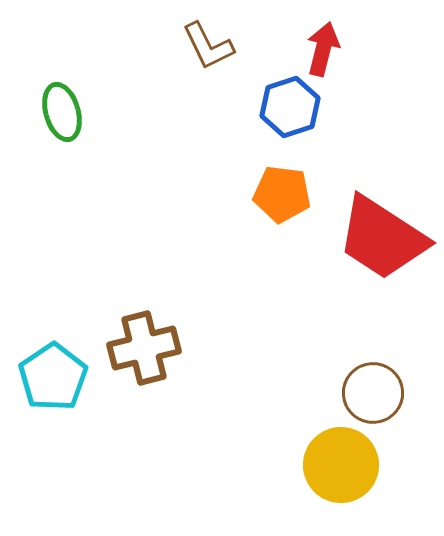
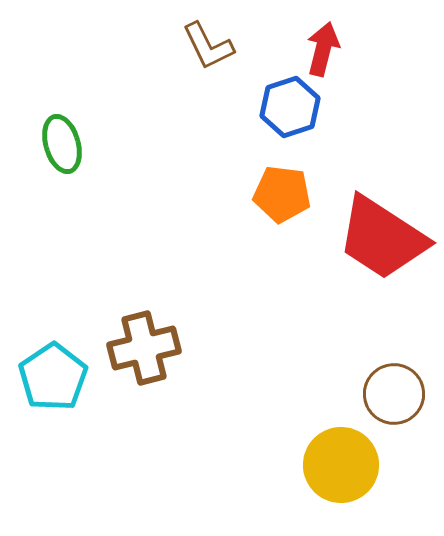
green ellipse: moved 32 px down
brown circle: moved 21 px right, 1 px down
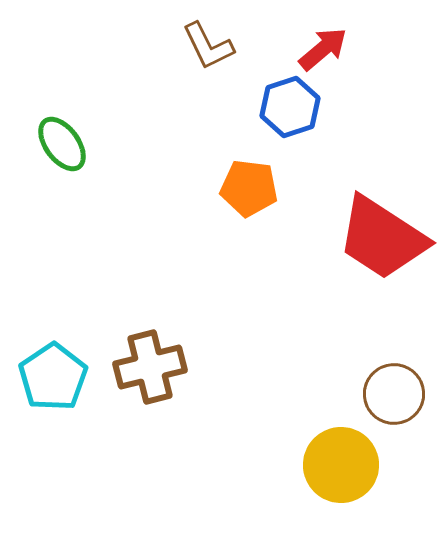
red arrow: rotated 36 degrees clockwise
green ellipse: rotated 20 degrees counterclockwise
orange pentagon: moved 33 px left, 6 px up
brown cross: moved 6 px right, 19 px down
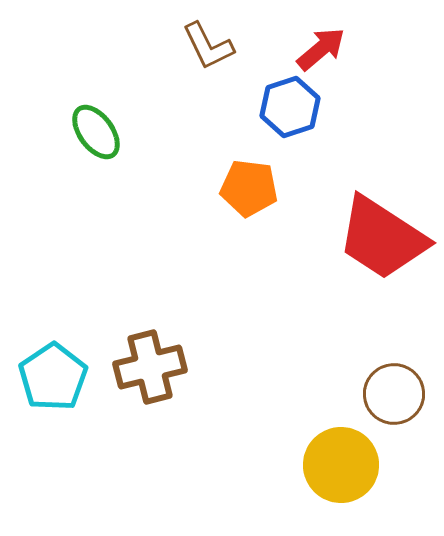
red arrow: moved 2 px left
green ellipse: moved 34 px right, 12 px up
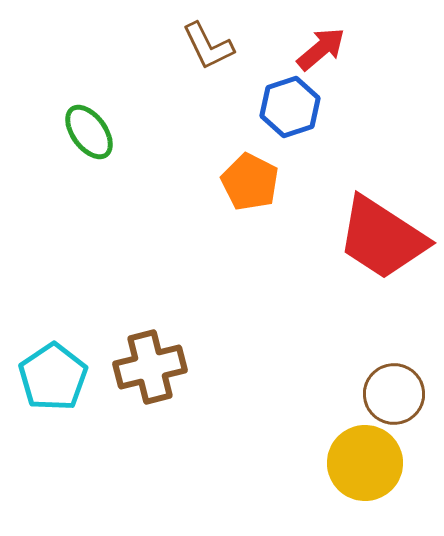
green ellipse: moved 7 px left
orange pentagon: moved 1 px right, 6 px up; rotated 20 degrees clockwise
yellow circle: moved 24 px right, 2 px up
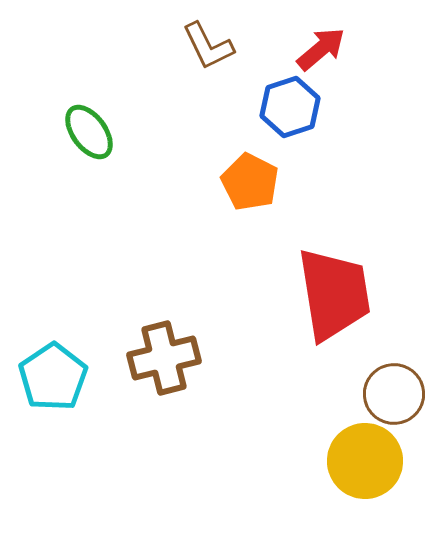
red trapezoid: moved 48 px left, 56 px down; rotated 132 degrees counterclockwise
brown cross: moved 14 px right, 9 px up
yellow circle: moved 2 px up
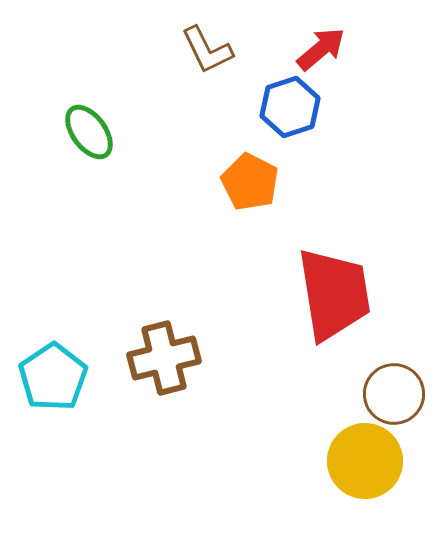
brown L-shape: moved 1 px left, 4 px down
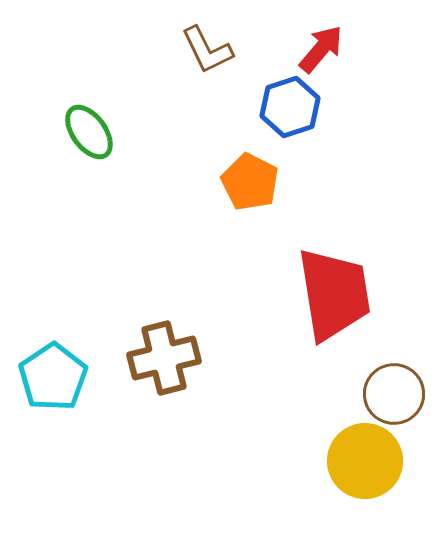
red arrow: rotated 10 degrees counterclockwise
